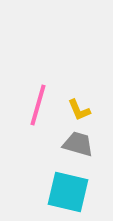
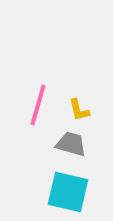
yellow L-shape: rotated 10 degrees clockwise
gray trapezoid: moved 7 px left
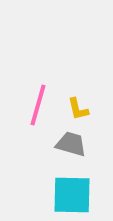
yellow L-shape: moved 1 px left, 1 px up
cyan square: moved 4 px right, 3 px down; rotated 12 degrees counterclockwise
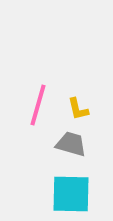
cyan square: moved 1 px left, 1 px up
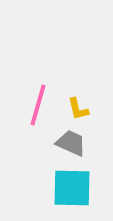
gray trapezoid: moved 1 px up; rotated 8 degrees clockwise
cyan square: moved 1 px right, 6 px up
